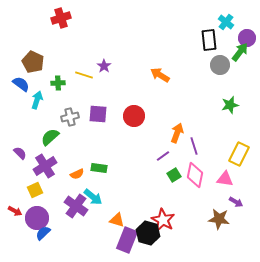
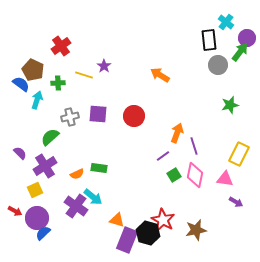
red cross at (61, 18): moved 28 px down; rotated 18 degrees counterclockwise
brown pentagon at (33, 62): moved 8 px down
gray circle at (220, 65): moved 2 px left
brown star at (219, 219): moved 23 px left, 11 px down; rotated 20 degrees counterclockwise
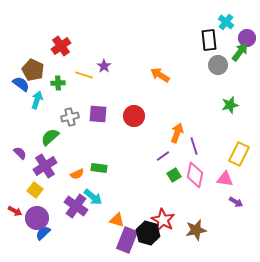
yellow square at (35, 190): rotated 28 degrees counterclockwise
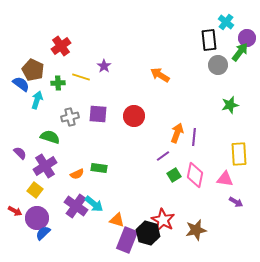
yellow line at (84, 75): moved 3 px left, 2 px down
green semicircle at (50, 137): rotated 60 degrees clockwise
purple line at (194, 146): moved 9 px up; rotated 24 degrees clockwise
yellow rectangle at (239, 154): rotated 30 degrees counterclockwise
cyan arrow at (93, 197): moved 1 px right, 7 px down
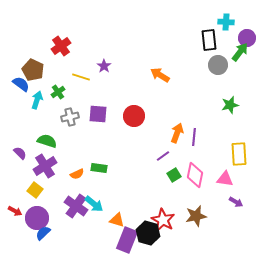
cyan cross at (226, 22): rotated 35 degrees counterclockwise
green cross at (58, 83): moved 9 px down; rotated 32 degrees counterclockwise
green semicircle at (50, 137): moved 3 px left, 4 px down
brown star at (196, 230): moved 14 px up
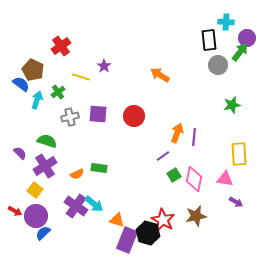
green star at (230, 105): moved 2 px right
pink diamond at (195, 175): moved 1 px left, 4 px down
purple circle at (37, 218): moved 1 px left, 2 px up
